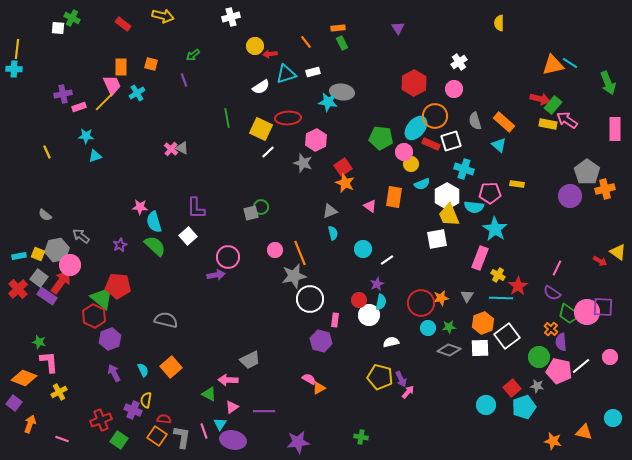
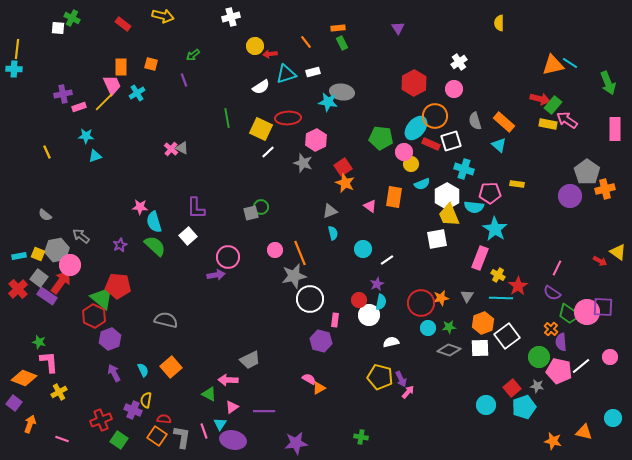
purple star at (298, 442): moved 2 px left, 1 px down
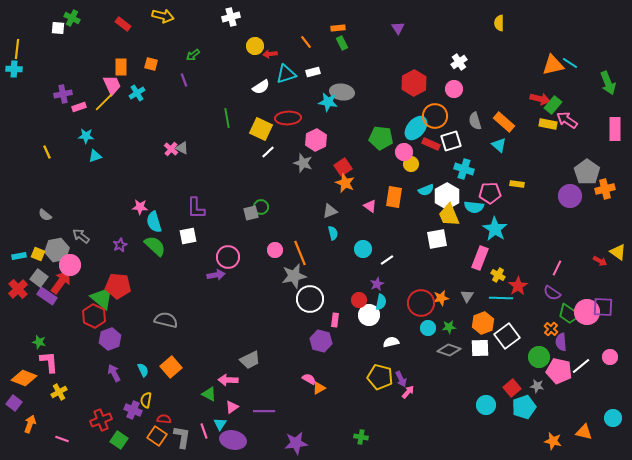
cyan semicircle at (422, 184): moved 4 px right, 6 px down
white square at (188, 236): rotated 30 degrees clockwise
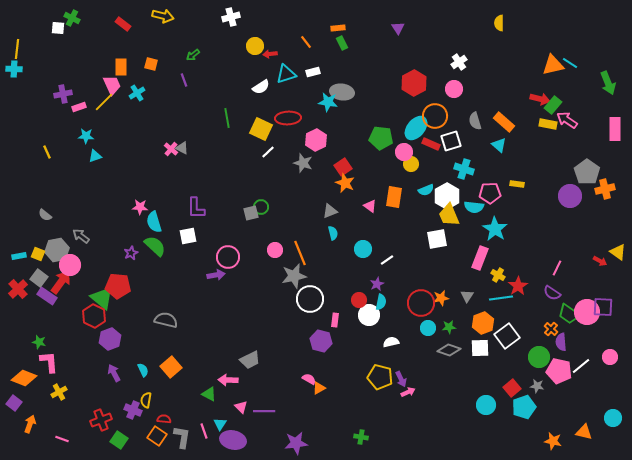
purple star at (120, 245): moved 11 px right, 8 px down
cyan line at (501, 298): rotated 10 degrees counterclockwise
pink arrow at (408, 392): rotated 24 degrees clockwise
pink triangle at (232, 407): moved 9 px right; rotated 40 degrees counterclockwise
